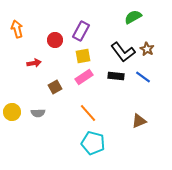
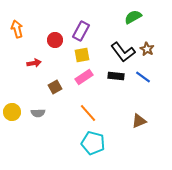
yellow square: moved 1 px left, 1 px up
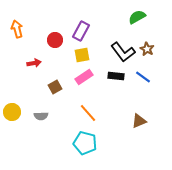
green semicircle: moved 4 px right
gray semicircle: moved 3 px right, 3 px down
cyan pentagon: moved 8 px left
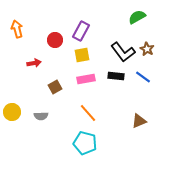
pink rectangle: moved 2 px right, 2 px down; rotated 24 degrees clockwise
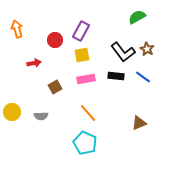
brown triangle: moved 2 px down
cyan pentagon: rotated 10 degrees clockwise
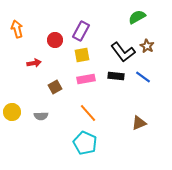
brown star: moved 3 px up
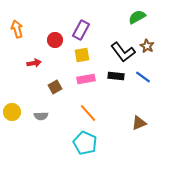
purple rectangle: moved 1 px up
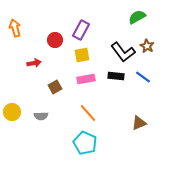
orange arrow: moved 2 px left, 1 px up
